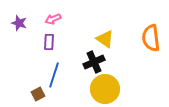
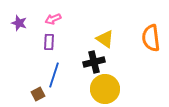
black cross: rotated 10 degrees clockwise
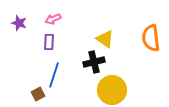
yellow circle: moved 7 px right, 1 px down
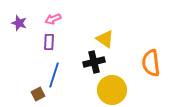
orange semicircle: moved 25 px down
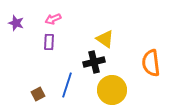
purple star: moved 3 px left
blue line: moved 13 px right, 10 px down
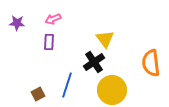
purple star: moved 1 px right; rotated 14 degrees counterclockwise
yellow triangle: rotated 18 degrees clockwise
black cross: rotated 20 degrees counterclockwise
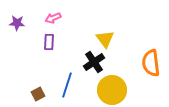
pink arrow: moved 1 px up
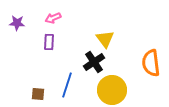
brown square: rotated 32 degrees clockwise
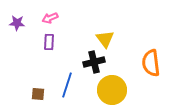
pink arrow: moved 3 px left
black cross: rotated 20 degrees clockwise
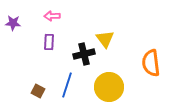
pink arrow: moved 2 px right, 2 px up; rotated 21 degrees clockwise
purple star: moved 4 px left
black cross: moved 10 px left, 8 px up
yellow circle: moved 3 px left, 3 px up
brown square: moved 3 px up; rotated 24 degrees clockwise
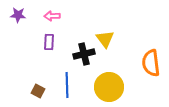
purple star: moved 5 px right, 8 px up
blue line: rotated 20 degrees counterclockwise
